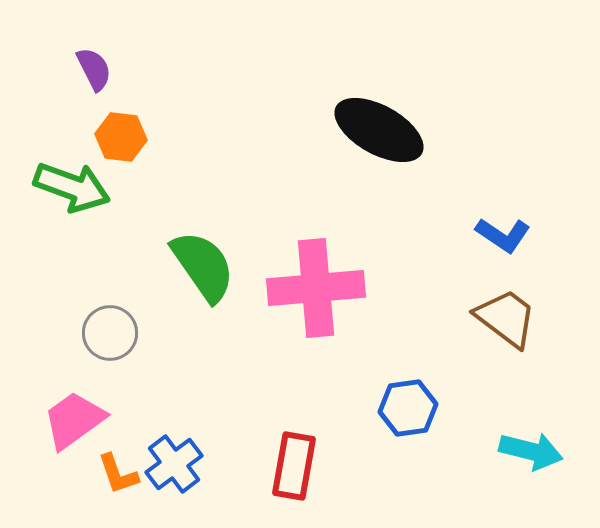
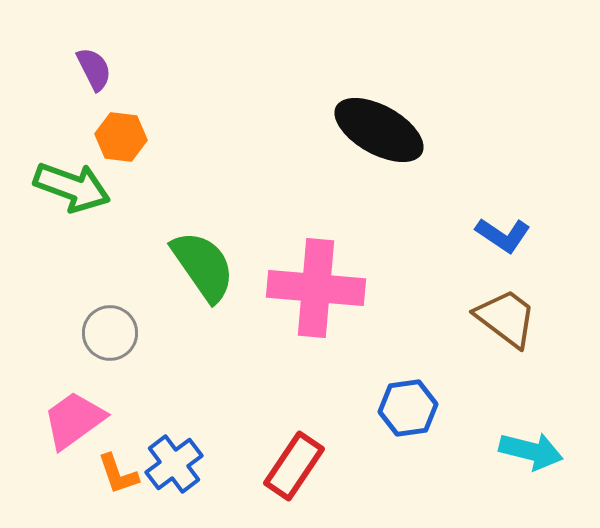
pink cross: rotated 10 degrees clockwise
red rectangle: rotated 24 degrees clockwise
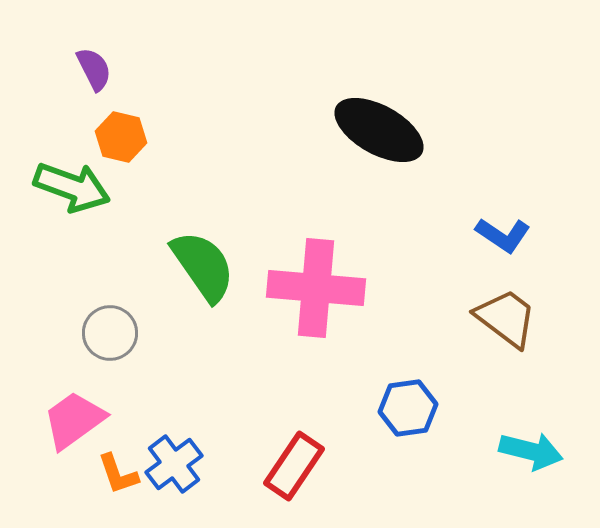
orange hexagon: rotated 6 degrees clockwise
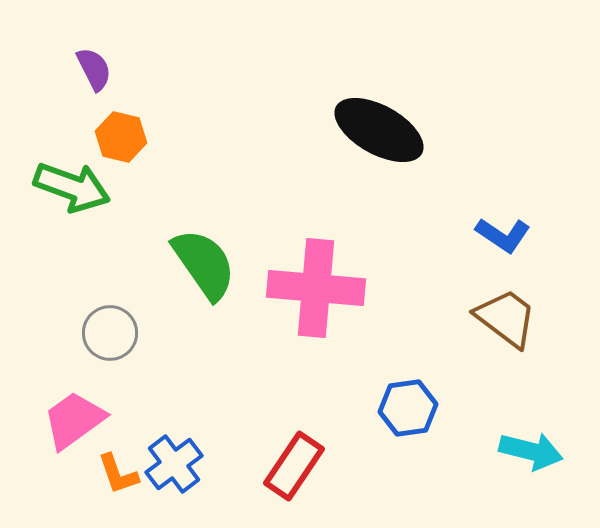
green semicircle: moved 1 px right, 2 px up
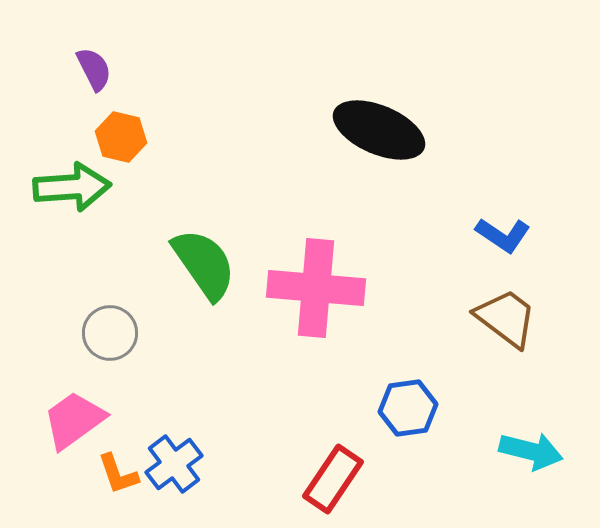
black ellipse: rotated 6 degrees counterclockwise
green arrow: rotated 24 degrees counterclockwise
red rectangle: moved 39 px right, 13 px down
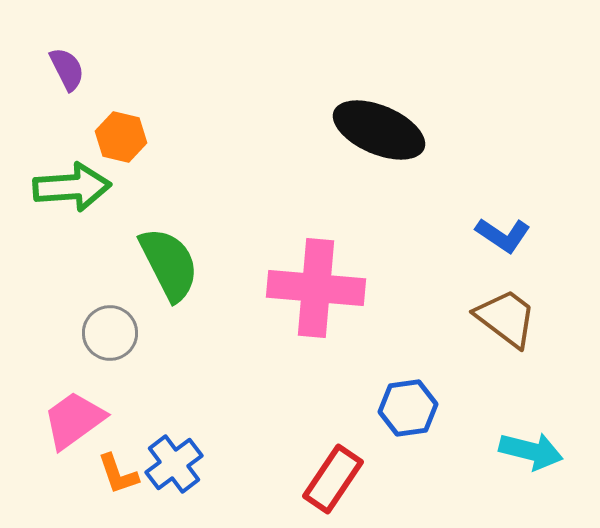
purple semicircle: moved 27 px left
green semicircle: moved 35 px left; rotated 8 degrees clockwise
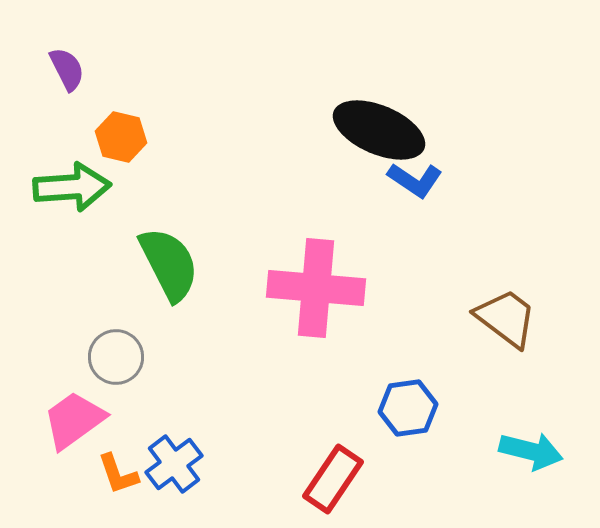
blue L-shape: moved 88 px left, 55 px up
gray circle: moved 6 px right, 24 px down
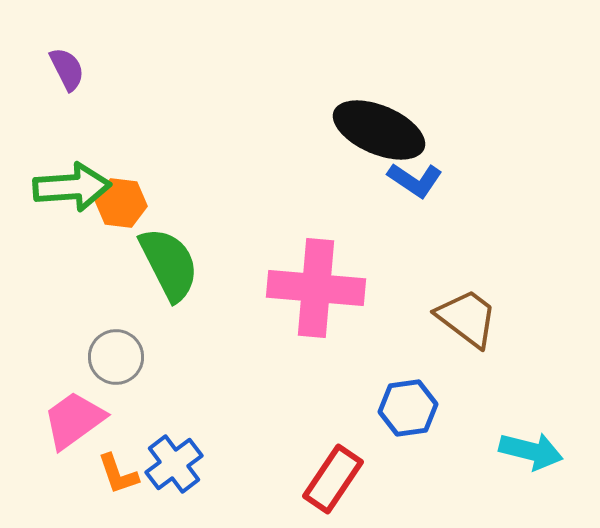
orange hexagon: moved 66 px down; rotated 6 degrees counterclockwise
brown trapezoid: moved 39 px left
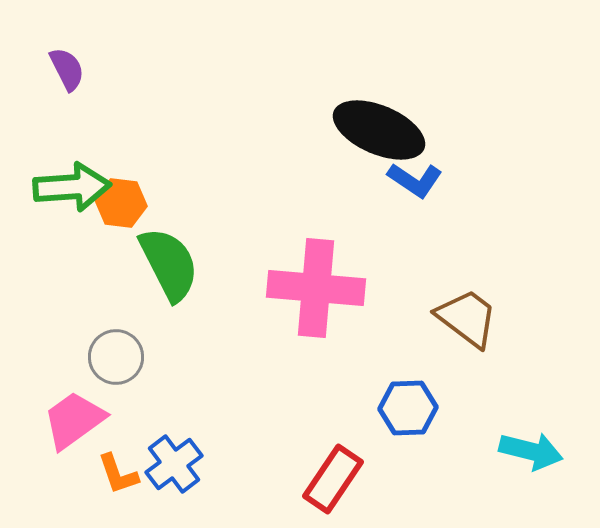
blue hexagon: rotated 6 degrees clockwise
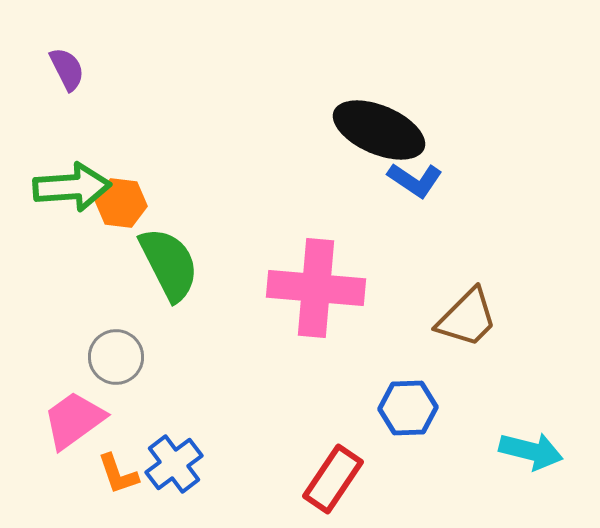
brown trapezoid: rotated 98 degrees clockwise
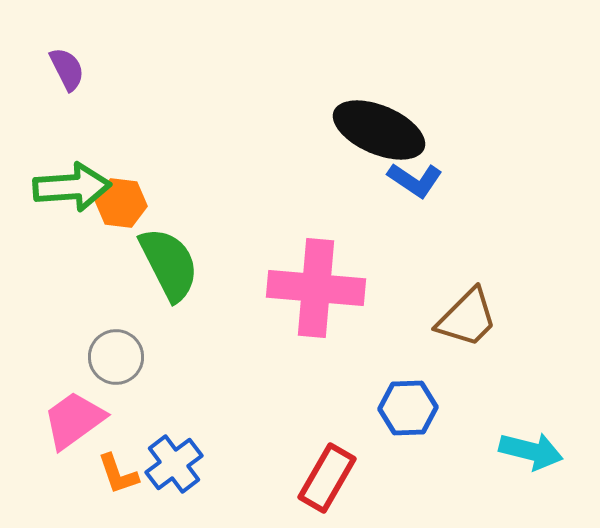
red rectangle: moved 6 px left, 1 px up; rotated 4 degrees counterclockwise
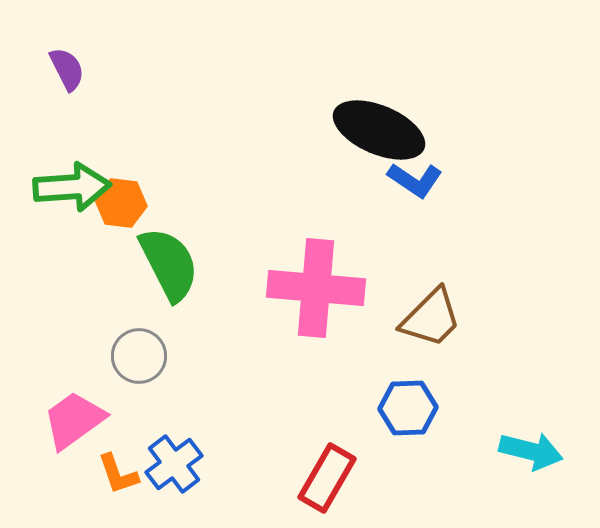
brown trapezoid: moved 36 px left
gray circle: moved 23 px right, 1 px up
